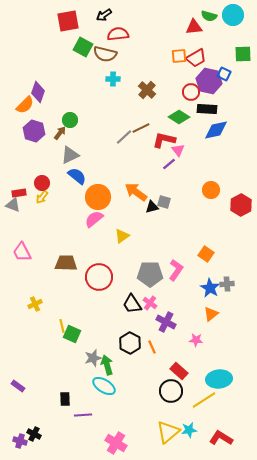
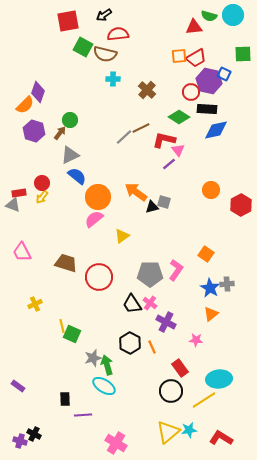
brown trapezoid at (66, 263): rotated 15 degrees clockwise
red rectangle at (179, 371): moved 1 px right, 3 px up; rotated 12 degrees clockwise
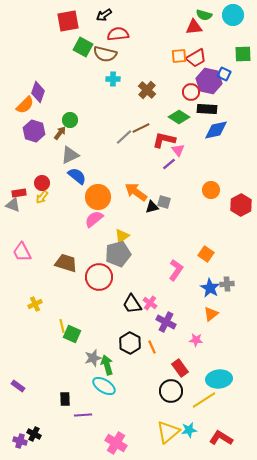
green semicircle at (209, 16): moved 5 px left, 1 px up
gray pentagon at (150, 274): moved 32 px left, 20 px up; rotated 15 degrees counterclockwise
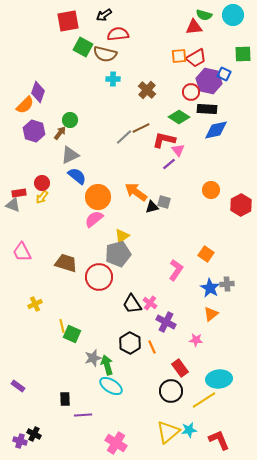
cyan ellipse at (104, 386): moved 7 px right
red L-shape at (221, 438): moved 2 px left, 2 px down; rotated 35 degrees clockwise
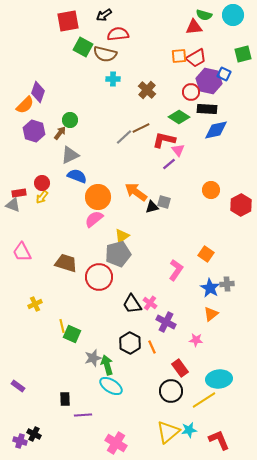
green square at (243, 54): rotated 12 degrees counterclockwise
blue semicircle at (77, 176): rotated 18 degrees counterclockwise
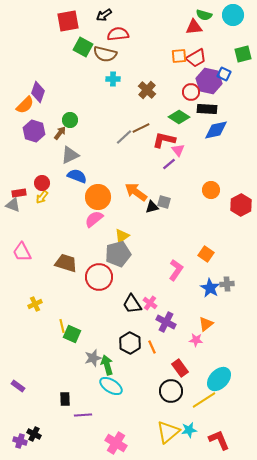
orange triangle at (211, 314): moved 5 px left, 10 px down
cyan ellipse at (219, 379): rotated 40 degrees counterclockwise
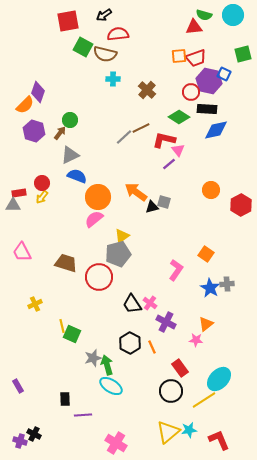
red trapezoid at (196, 58): rotated 10 degrees clockwise
gray triangle at (13, 205): rotated 21 degrees counterclockwise
purple rectangle at (18, 386): rotated 24 degrees clockwise
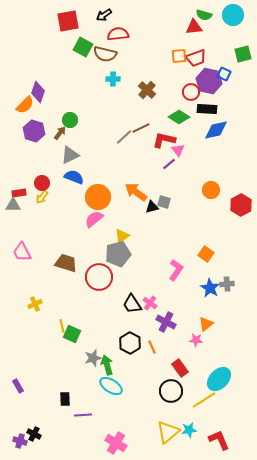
blue semicircle at (77, 176): moved 3 px left, 1 px down
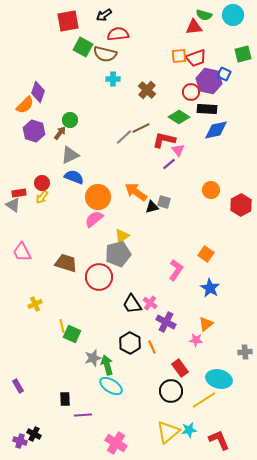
gray triangle at (13, 205): rotated 35 degrees clockwise
gray cross at (227, 284): moved 18 px right, 68 px down
cyan ellipse at (219, 379): rotated 60 degrees clockwise
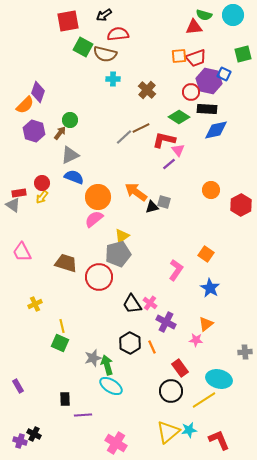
green square at (72, 334): moved 12 px left, 9 px down
